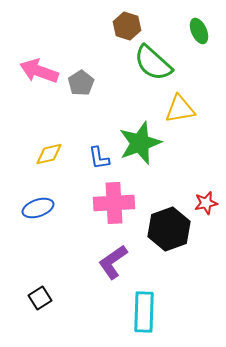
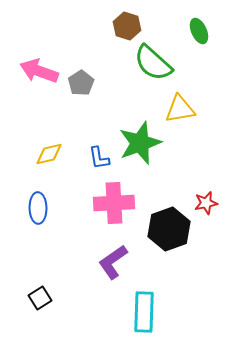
blue ellipse: rotated 72 degrees counterclockwise
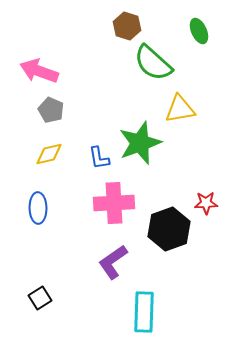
gray pentagon: moved 30 px left, 27 px down; rotated 15 degrees counterclockwise
red star: rotated 10 degrees clockwise
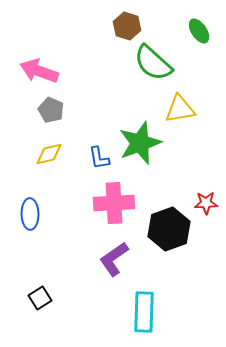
green ellipse: rotated 10 degrees counterclockwise
blue ellipse: moved 8 px left, 6 px down
purple L-shape: moved 1 px right, 3 px up
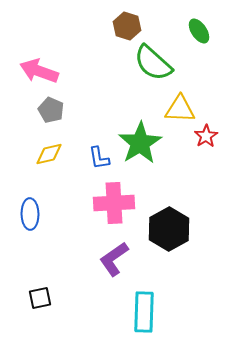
yellow triangle: rotated 12 degrees clockwise
green star: rotated 12 degrees counterclockwise
red star: moved 67 px up; rotated 30 degrees counterclockwise
black hexagon: rotated 9 degrees counterclockwise
black square: rotated 20 degrees clockwise
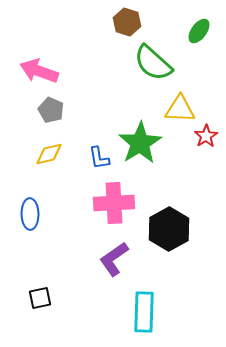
brown hexagon: moved 4 px up
green ellipse: rotated 70 degrees clockwise
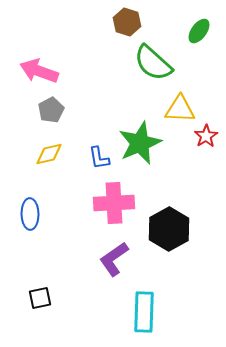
gray pentagon: rotated 20 degrees clockwise
green star: rotated 9 degrees clockwise
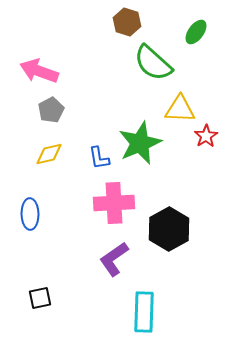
green ellipse: moved 3 px left, 1 px down
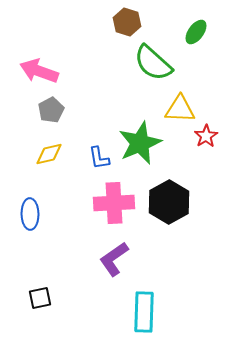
black hexagon: moved 27 px up
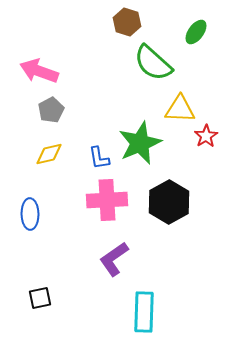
pink cross: moved 7 px left, 3 px up
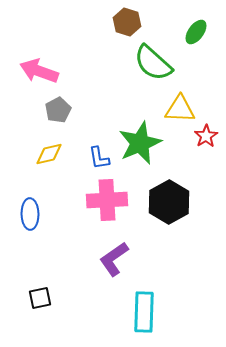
gray pentagon: moved 7 px right
